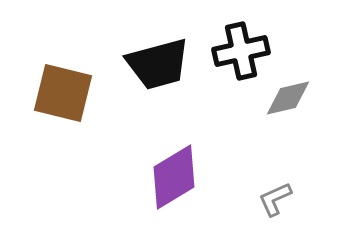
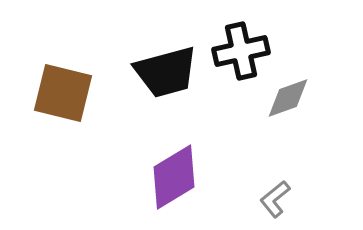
black trapezoid: moved 8 px right, 8 px down
gray diamond: rotated 6 degrees counterclockwise
gray L-shape: rotated 15 degrees counterclockwise
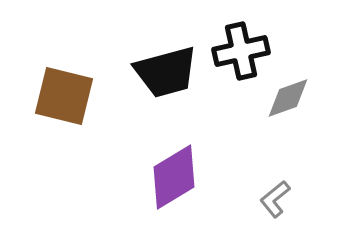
brown square: moved 1 px right, 3 px down
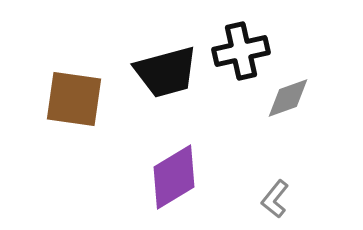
brown square: moved 10 px right, 3 px down; rotated 6 degrees counterclockwise
gray L-shape: rotated 12 degrees counterclockwise
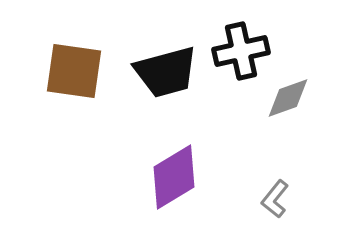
brown square: moved 28 px up
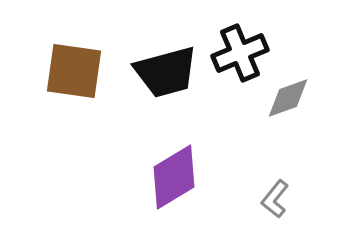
black cross: moved 1 px left, 2 px down; rotated 10 degrees counterclockwise
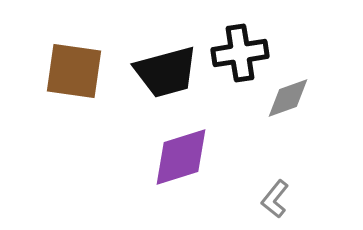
black cross: rotated 14 degrees clockwise
purple diamond: moved 7 px right, 20 px up; rotated 14 degrees clockwise
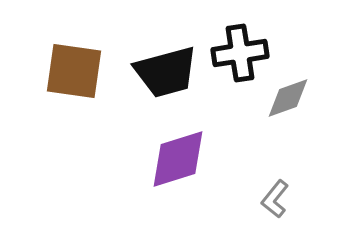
purple diamond: moved 3 px left, 2 px down
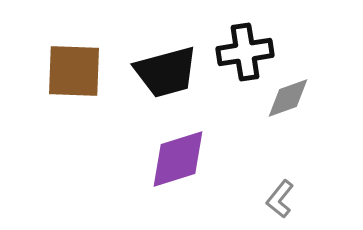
black cross: moved 5 px right, 1 px up
brown square: rotated 6 degrees counterclockwise
gray L-shape: moved 5 px right
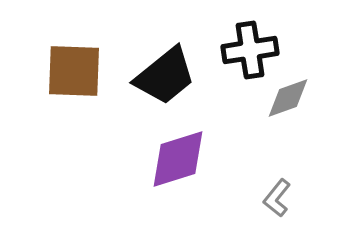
black cross: moved 5 px right, 2 px up
black trapezoid: moved 1 px left, 4 px down; rotated 24 degrees counterclockwise
gray L-shape: moved 3 px left, 1 px up
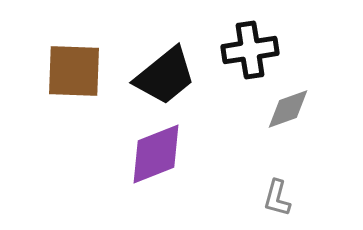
gray diamond: moved 11 px down
purple diamond: moved 22 px left, 5 px up; rotated 4 degrees counterclockwise
gray L-shape: rotated 24 degrees counterclockwise
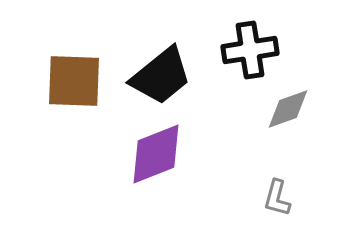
brown square: moved 10 px down
black trapezoid: moved 4 px left
